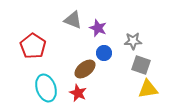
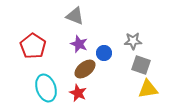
gray triangle: moved 2 px right, 4 px up
purple star: moved 19 px left, 16 px down
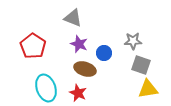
gray triangle: moved 2 px left, 2 px down
brown ellipse: rotated 55 degrees clockwise
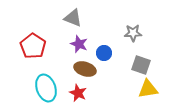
gray star: moved 8 px up
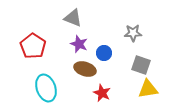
red star: moved 24 px right
